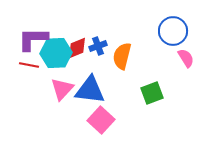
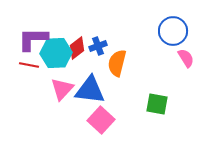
red diamond: rotated 15 degrees counterclockwise
orange semicircle: moved 5 px left, 7 px down
green square: moved 5 px right, 11 px down; rotated 30 degrees clockwise
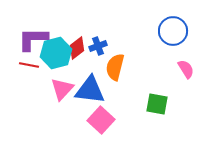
cyan hexagon: rotated 12 degrees counterclockwise
pink semicircle: moved 11 px down
orange semicircle: moved 2 px left, 4 px down
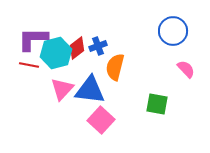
pink semicircle: rotated 12 degrees counterclockwise
